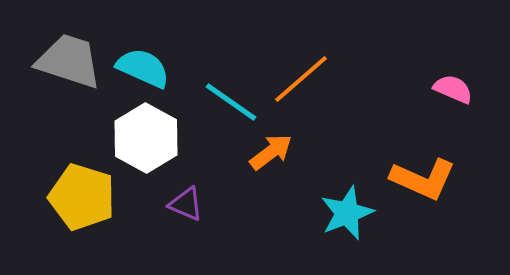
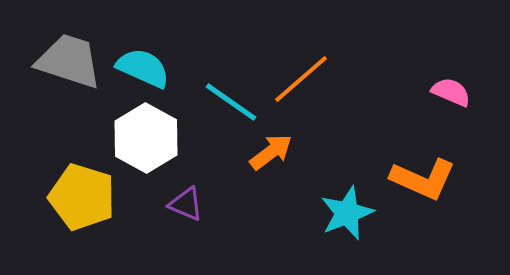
pink semicircle: moved 2 px left, 3 px down
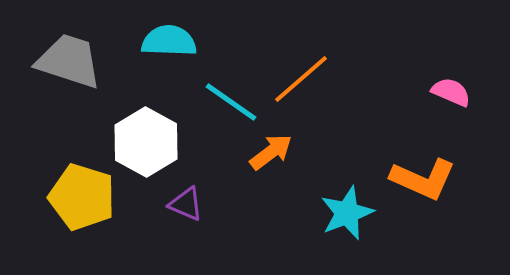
cyan semicircle: moved 26 px right, 27 px up; rotated 22 degrees counterclockwise
white hexagon: moved 4 px down
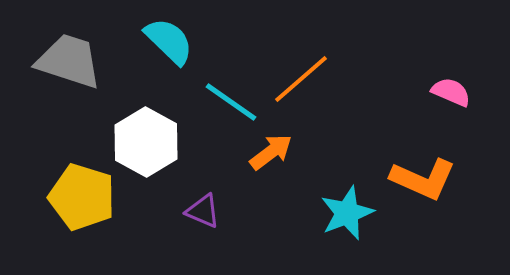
cyan semicircle: rotated 42 degrees clockwise
purple triangle: moved 17 px right, 7 px down
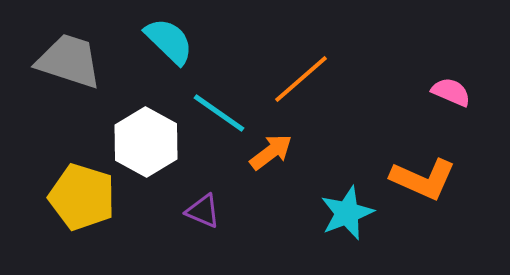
cyan line: moved 12 px left, 11 px down
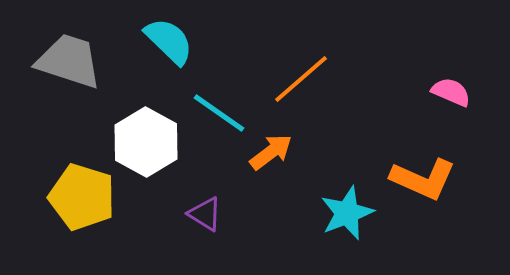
purple triangle: moved 2 px right, 3 px down; rotated 9 degrees clockwise
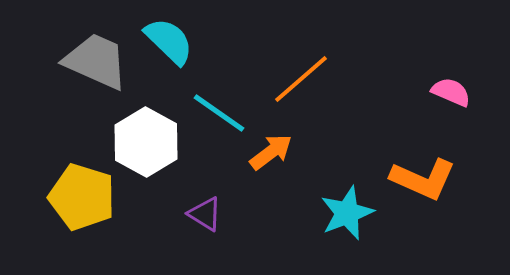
gray trapezoid: moved 27 px right; rotated 6 degrees clockwise
